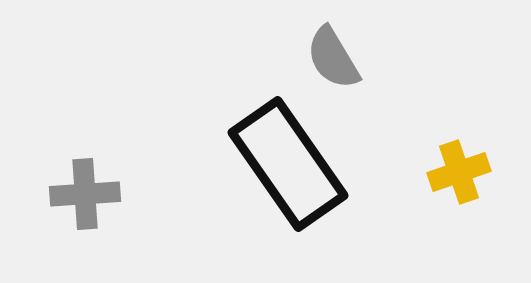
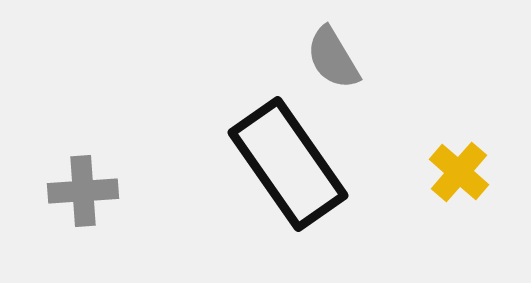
yellow cross: rotated 30 degrees counterclockwise
gray cross: moved 2 px left, 3 px up
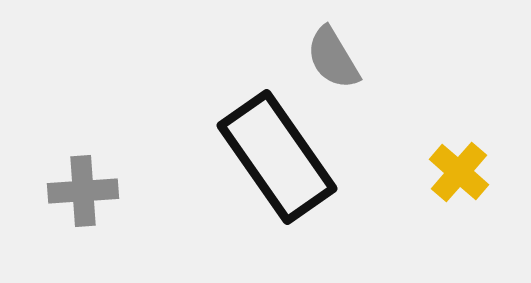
black rectangle: moved 11 px left, 7 px up
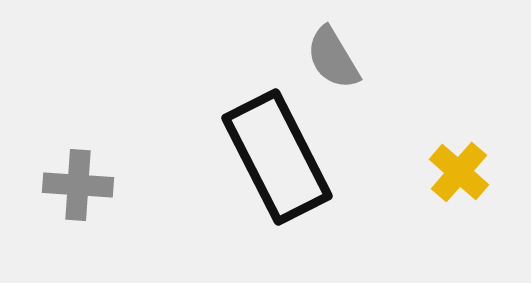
black rectangle: rotated 8 degrees clockwise
gray cross: moved 5 px left, 6 px up; rotated 8 degrees clockwise
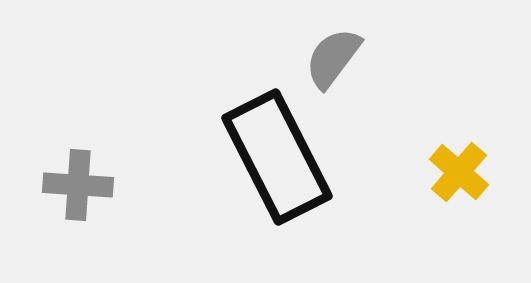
gray semicircle: rotated 68 degrees clockwise
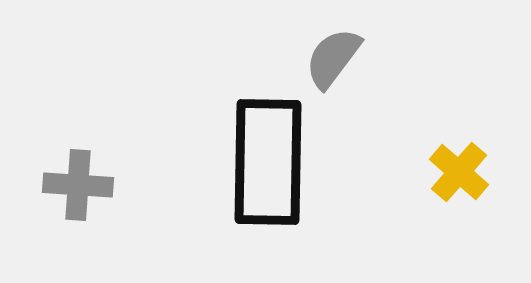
black rectangle: moved 9 px left, 5 px down; rotated 28 degrees clockwise
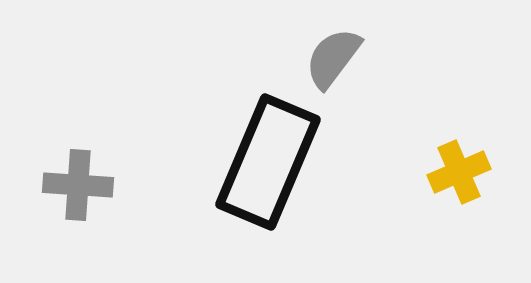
black rectangle: rotated 22 degrees clockwise
yellow cross: rotated 26 degrees clockwise
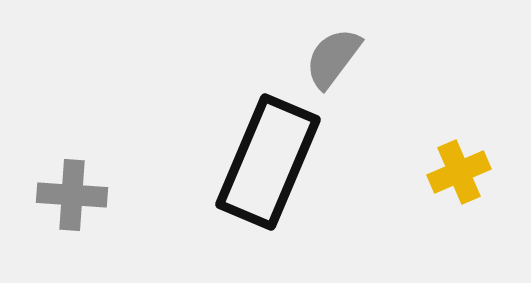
gray cross: moved 6 px left, 10 px down
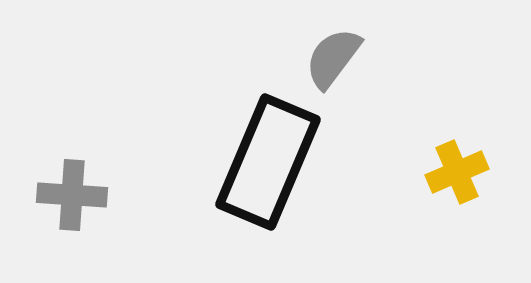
yellow cross: moved 2 px left
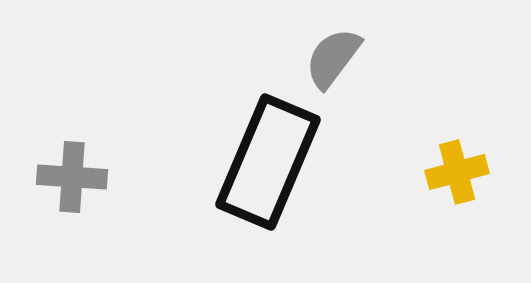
yellow cross: rotated 8 degrees clockwise
gray cross: moved 18 px up
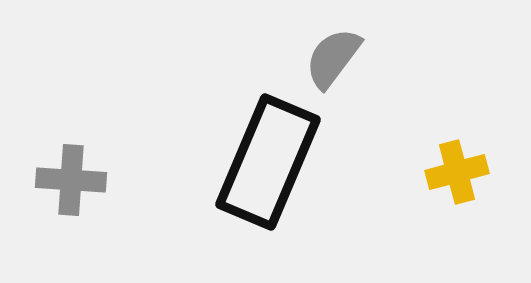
gray cross: moved 1 px left, 3 px down
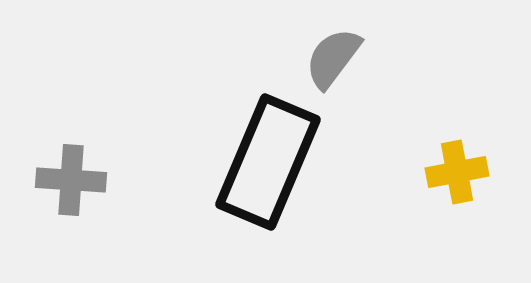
yellow cross: rotated 4 degrees clockwise
